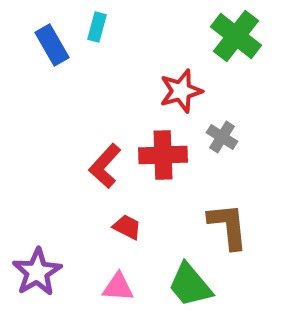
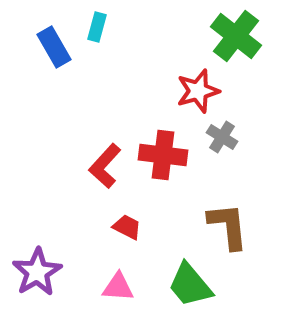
blue rectangle: moved 2 px right, 2 px down
red star: moved 17 px right
red cross: rotated 9 degrees clockwise
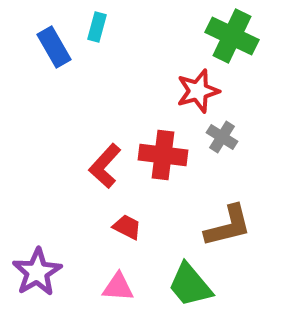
green cross: moved 4 px left; rotated 12 degrees counterclockwise
brown L-shape: rotated 82 degrees clockwise
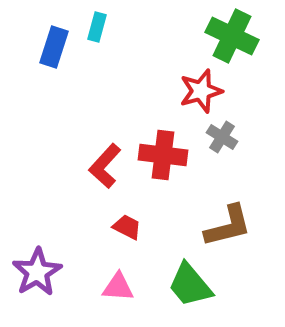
blue rectangle: rotated 48 degrees clockwise
red star: moved 3 px right
